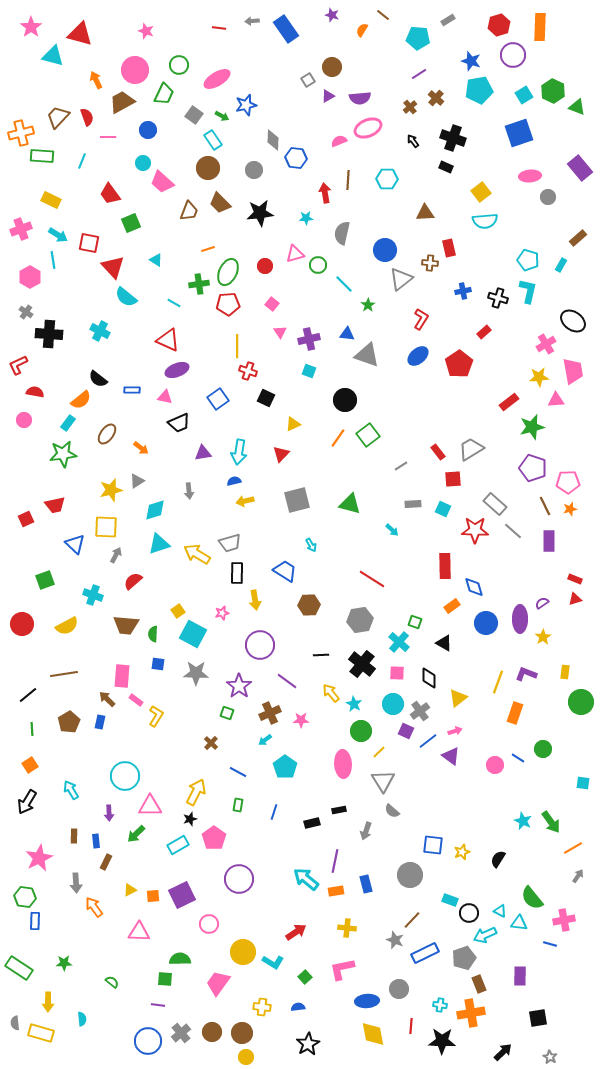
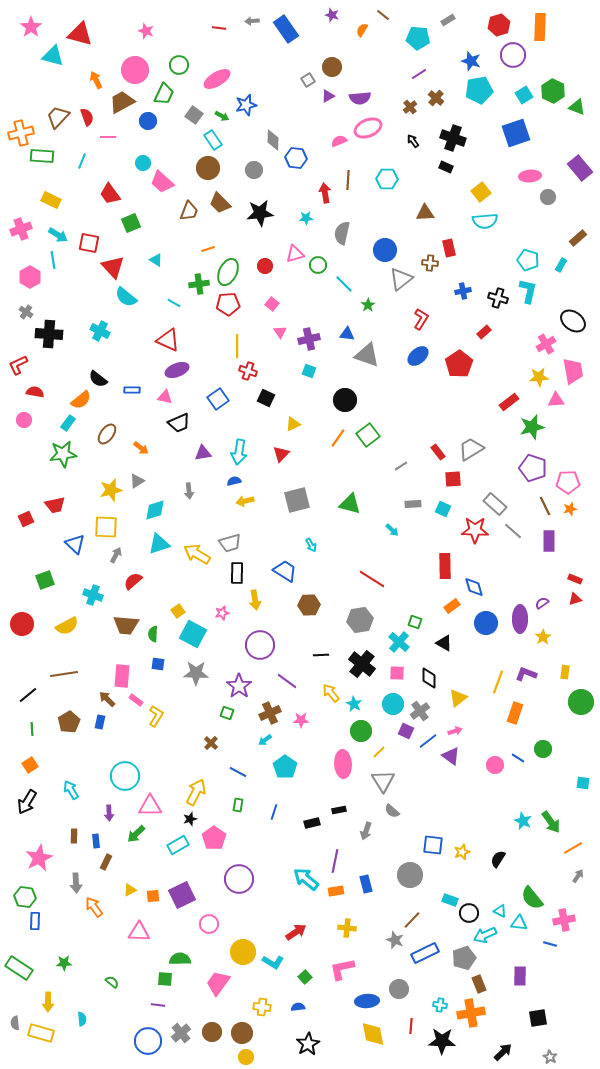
blue circle at (148, 130): moved 9 px up
blue square at (519, 133): moved 3 px left
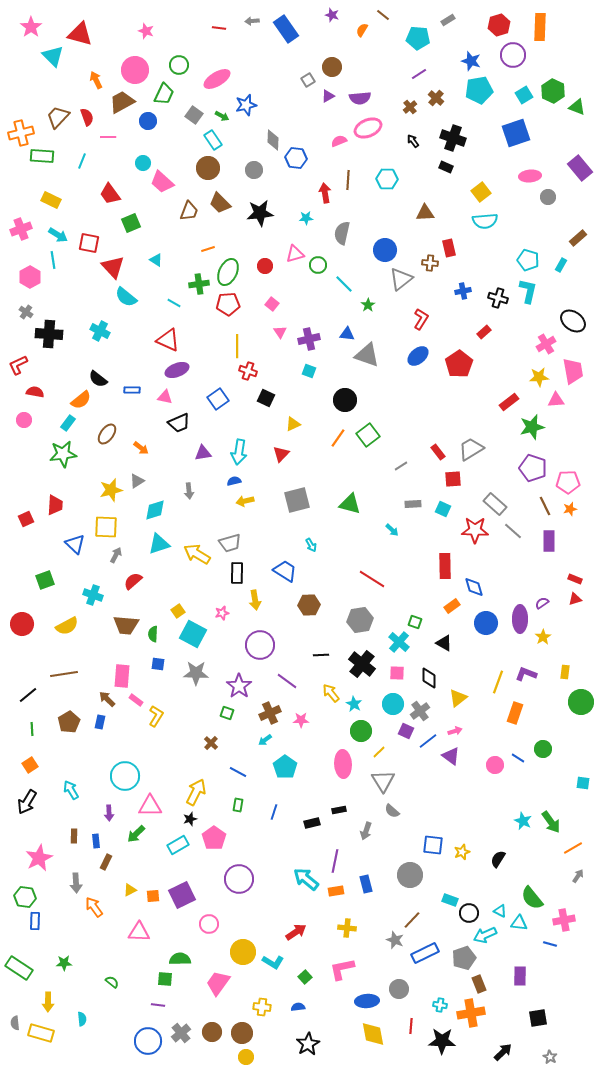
cyan triangle at (53, 56): rotated 30 degrees clockwise
red trapezoid at (55, 505): rotated 75 degrees counterclockwise
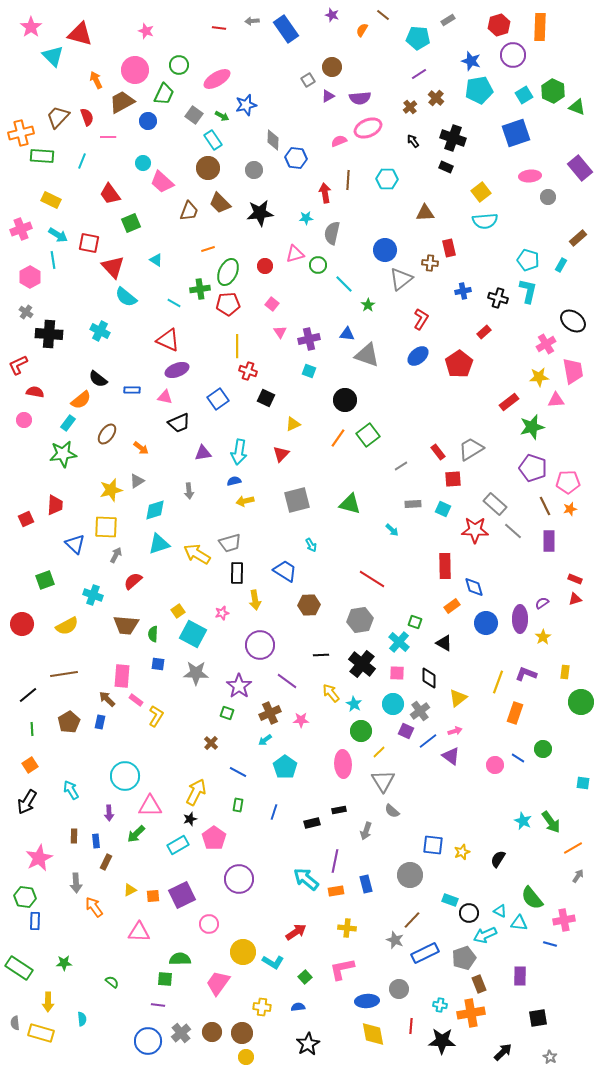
gray semicircle at (342, 233): moved 10 px left
green cross at (199, 284): moved 1 px right, 5 px down
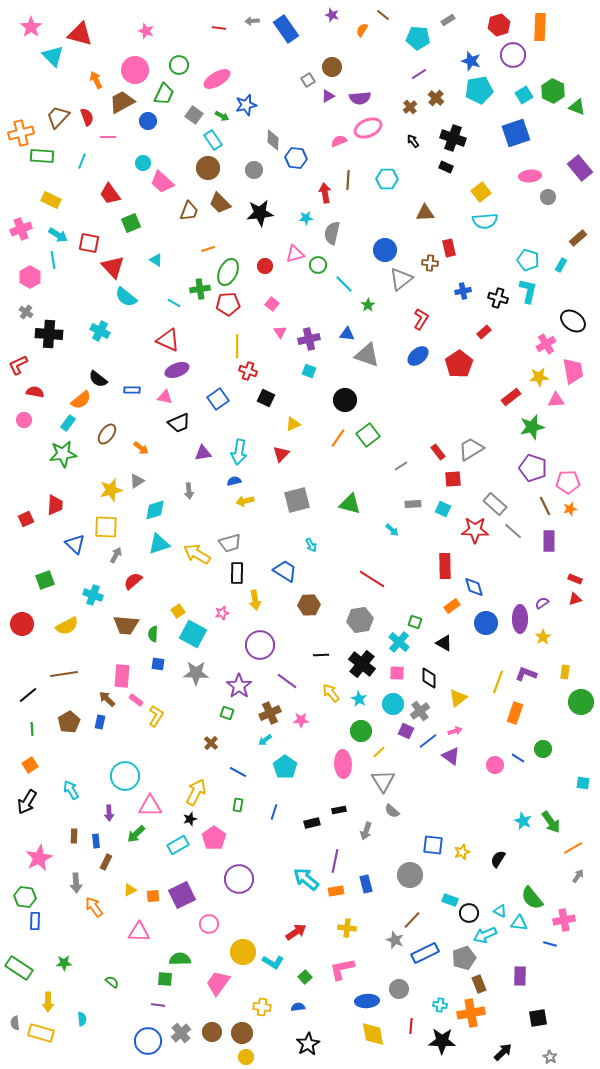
red rectangle at (509, 402): moved 2 px right, 5 px up
cyan star at (354, 704): moved 5 px right, 5 px up
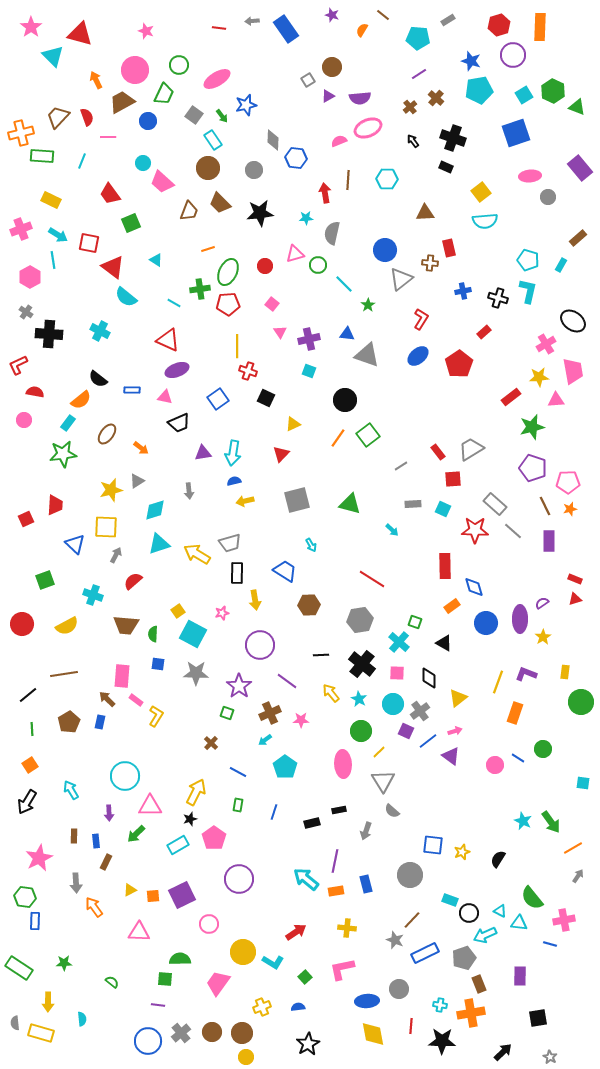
green arrow at (222, 116): rotated 24 degrees clockwise
red triangle at (113, 267): rotated 10 degrees counterclockwise
cyan arrow at (239, 452): moved 6 px left, 1 px down
yellow cross at (262, 1007): rotated 30 degrees counterclockwise
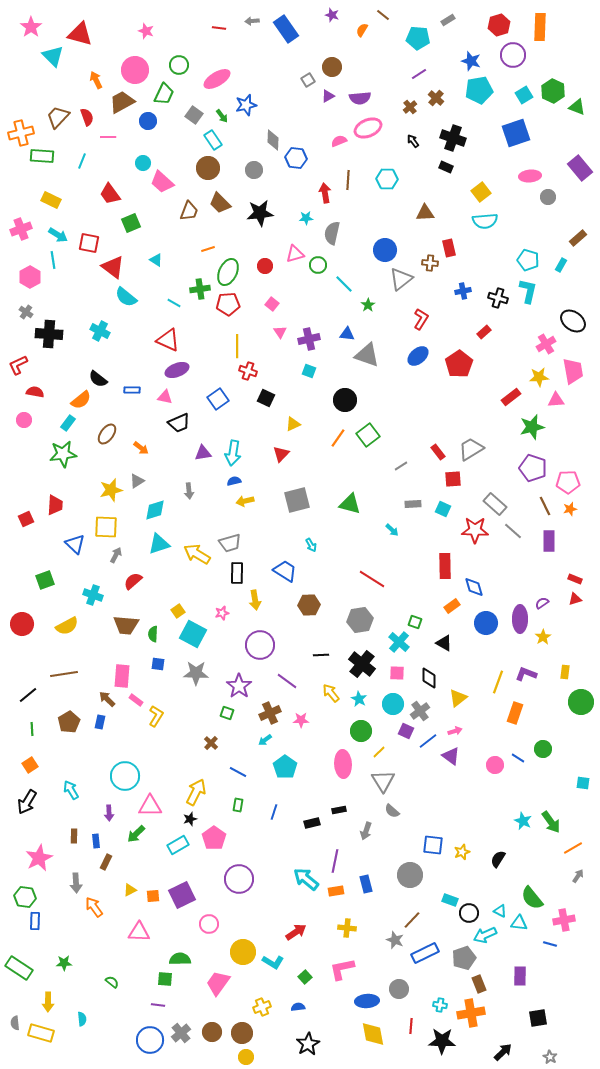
blue circle at (148, 1041): moved 2 px right, 1 px up
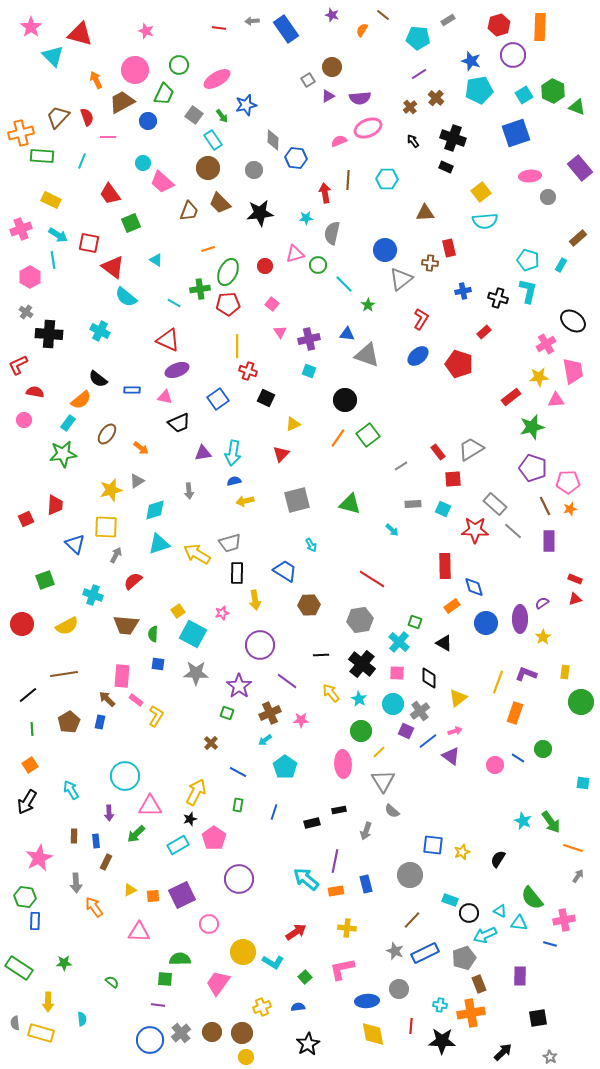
red pentagon at (459, 364): rotated 20 degrees counterclockwise
orange line at (573, 848): rotated 48 degrees clockwise
gray star at (395, 940): moved 11 px down
